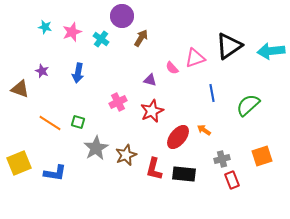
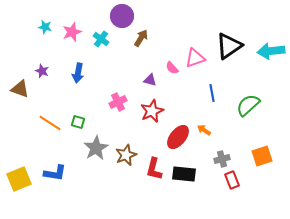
yellow square: moved 16 px down
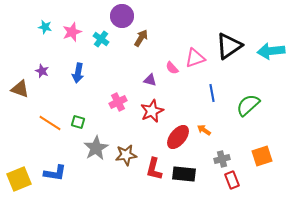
brown star: rotated 15 degrees clockwise
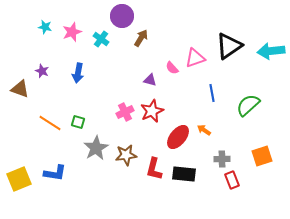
pink cross: moved 7 px right, 10 px down
gray cross: rotated 14 degrees clockwise
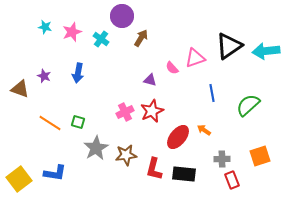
cyan arrow: moved 5 px left
purple star: moved 2 px right, 5 px down
orange square: moved 2 px left
yellow square: rotated 15 degrees counterclockwise
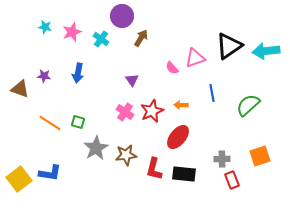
purple star: rotated 16 degrees counterclockwise
purple triangle: moved 18 px left; rotated 40 degrees clockwise
pink cross: rotated 30 degrees counterclockwise
orange arrow: moved 23 px left, 25 px up; rotated 32 degrees counterclockwise
blue L-shape: moved 5 px left
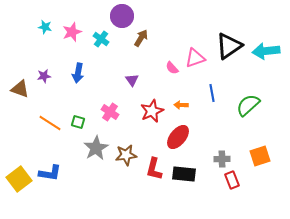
purple star: rotated 16 degrees counterclockwise
pink cross: moved 15 px left
